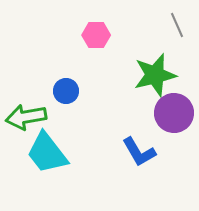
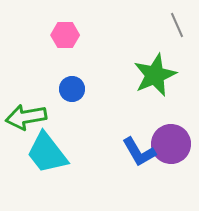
pink hexagon: moved 31 px left
green star: rotated 9 degrees counterclockwise
blue circle: moved 6 px right, 2 px up
purple circle: moved 3 px left, 31 px down
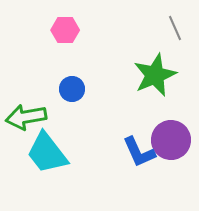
gray line: moved 2 px left, 3 px down
pink hexagon: moved 5 px up
purple circle: moved 4 px up
blue L-shape: rotated 6 degrees clockwise
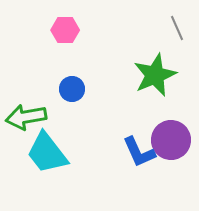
gray line: moved 2 px right
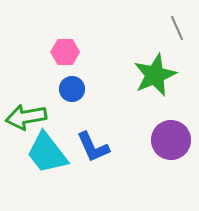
pink hexagon: moved 22 px down
blue L-shape: moved 46 px left, 5 px up
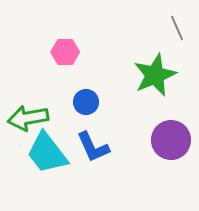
blue circle: moved 14 px right, 13 px down
green arrow: moved 2 px right, 1 px down
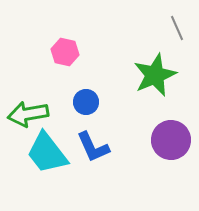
pink hexagon: rotated 12 degrees clockwise
green arrow: moved 4 px up
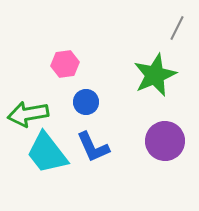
gray line: rotated 50 degrees clockwise
pink hexagon: moved 12 px down; rotated 20 degrees counterclockwise
purple circle: moved 6 px left, 1 px down
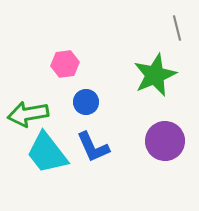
gray line: rotated 40 degrees counterclockwise
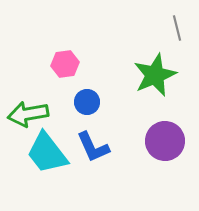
blue circle: moved 1 px right
